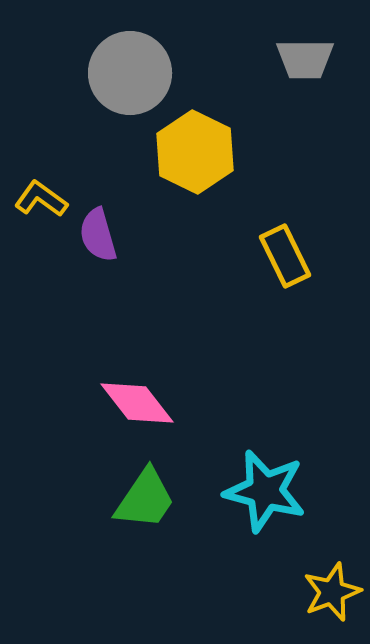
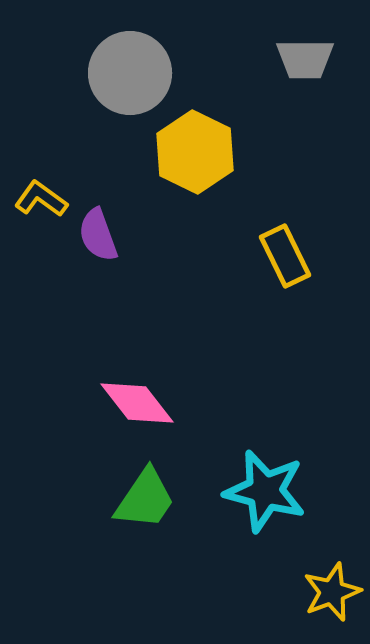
purple semicircle: rotated 4 degrees counterclockwise
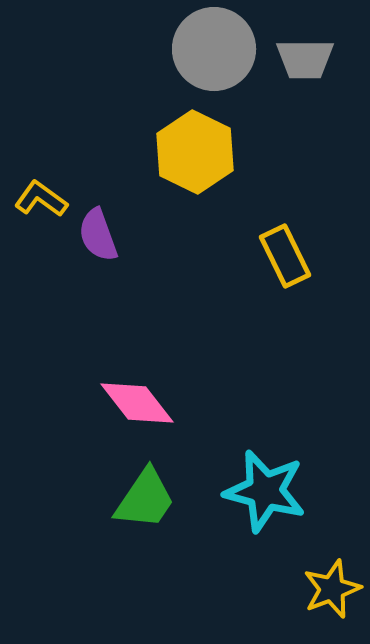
gray circle: moved 84 px right, 24 px up
yellow star: moved 3 px up
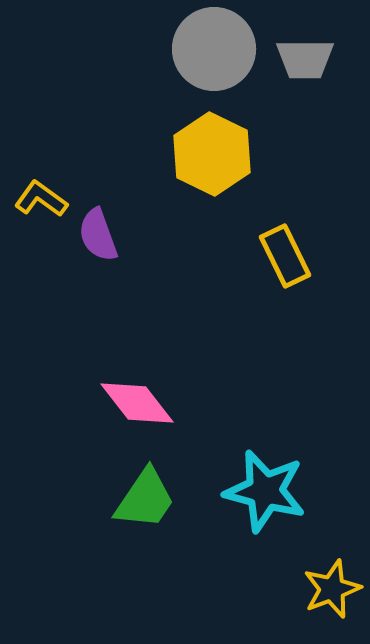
yellow hexagon: moved 17 px right, 2 px down
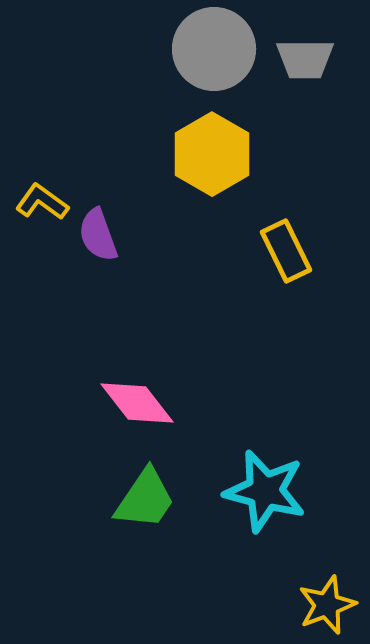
yellow hexagon: rotated 4 degrees clockwise
yellow L-shape: moved 1 px right, 3 px down
yellow rectangle: moved 1 px right, 5 px up
yellow star: moved 5 px left, 16 px down
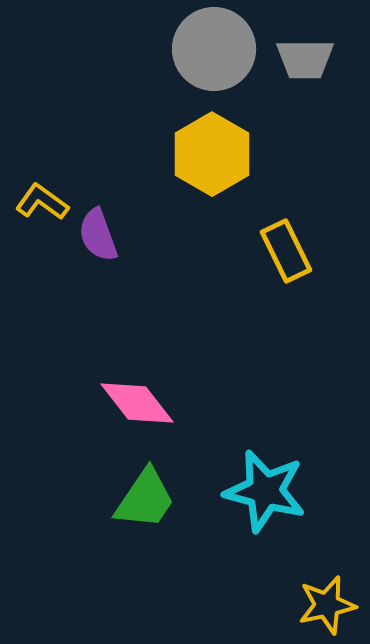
yellow star: rotated 8 degrees clockwise
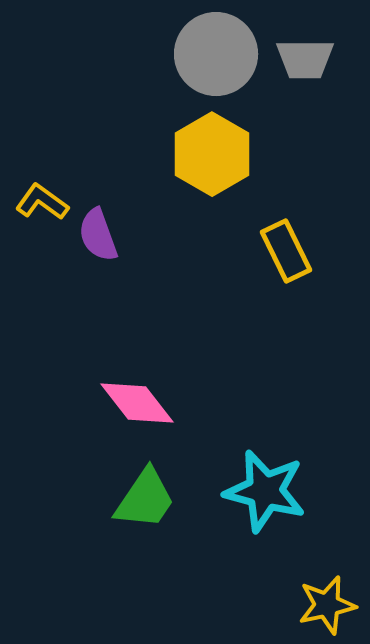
gray circle: moved 2 px right, 5 px down
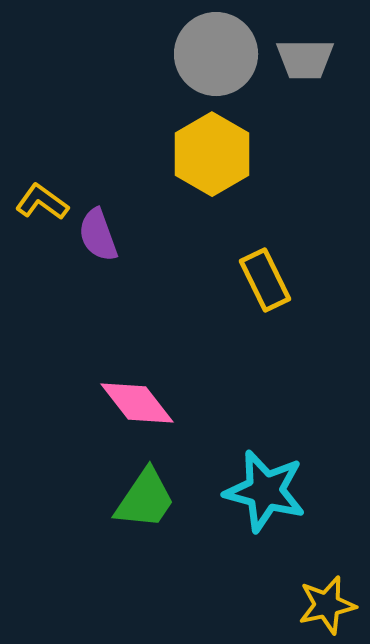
yellow rectangle: moved 21 px left, 29 px down
